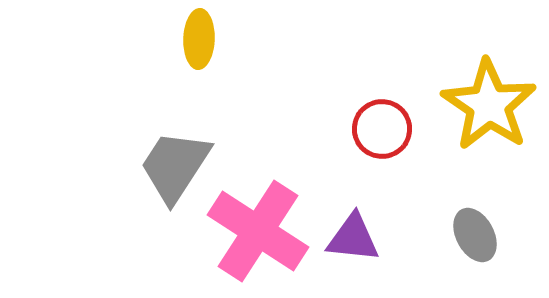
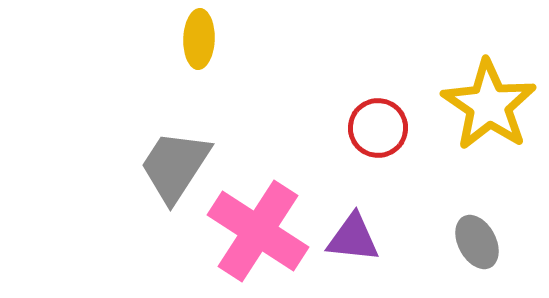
red circle: moved 4 px left, 1 px up
gray ellipse: moved 2 px right, 7 px down
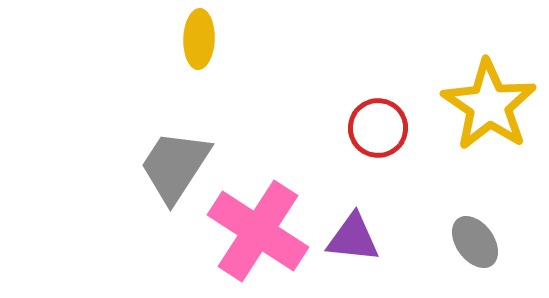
gray ellipse: moved 2 px left; rotated 8 degrees counterclockwise
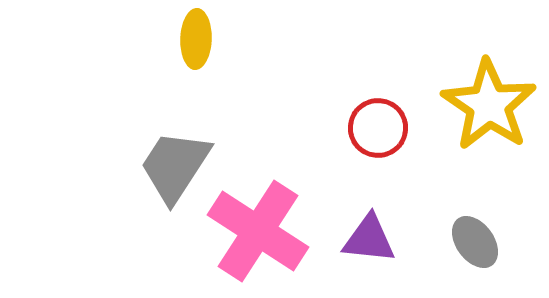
yellow ellipse: moved 3 px left
purple triangle: moved 16 px right, 1 px down
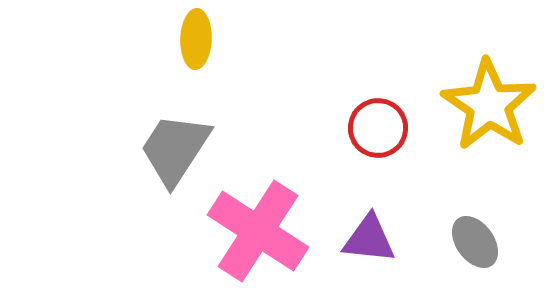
gray trapezoid: moved 17 px up
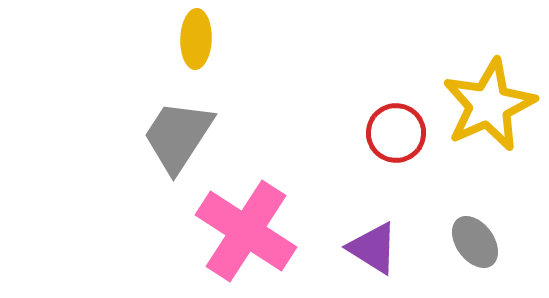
yellow star: rotated 14 degrees clockwise
red circle: moved 18 px right, 5 px down
gray trapezoid: moved 3 px right, 13 px up
pink cross: moved 12 px left
purple triangle: moved 4 px right, 9 px down; rotated 26 degrees clockwise
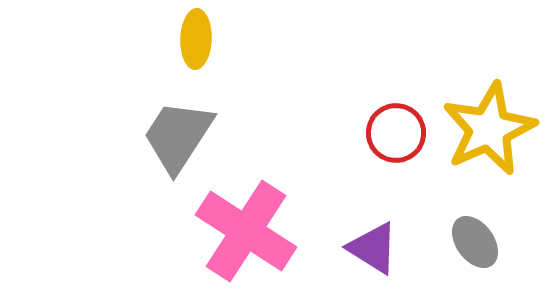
yellow star: moved 24 px down
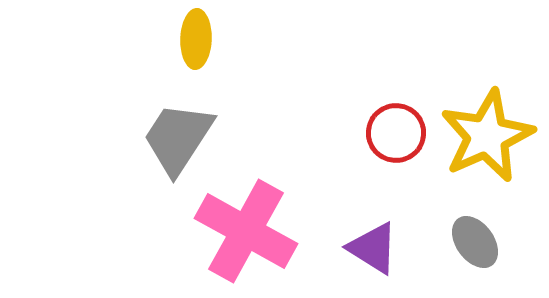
yellow star: moved 2 px left, 7 px down
gray trapezoid: moved 2 px down
pink cross: rotated 4 degrees counterclockwise
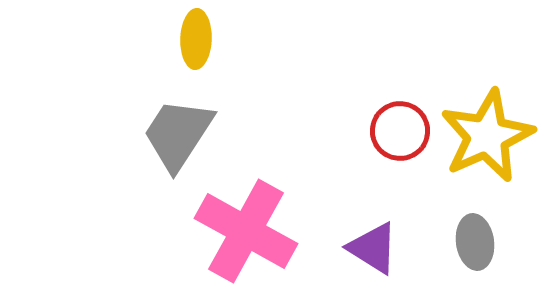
red circle: moved 4 px right, 2 px up
gray trapezoid: moved 4 px up
gray ellipse: rotated 28 degrees clockwise
